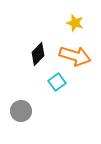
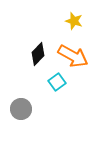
yellow star: moved 1 px left, 2 px up
orange arrow: moved 2 px left; rotated 12 degrees clockwise
gray circle: moved 2 px up
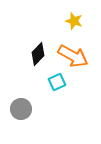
cyan square: rotated 12 degrees clockwise
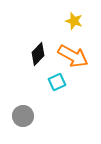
gray circle: moved 2 px right, 7 px down
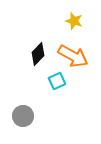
cyan square: moved 1 px up
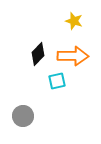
orange arrow: rotated 28 degrees counterclockwise
cyan square: rotated 12 degrees clockwise
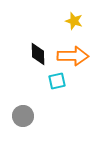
black diamond: rotated 45 degrees counterclockwise
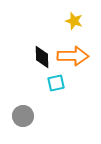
black diamond: moved 4 px right, 3 px down
cyan square: moved 1 px left, 2 px down
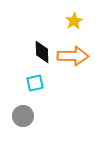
yellow star: rotated 24 degrees clockwise
black diamond: moved 5 px up
cyan square: moved 21 px left
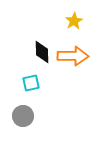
cyan square: moved 4 px left
